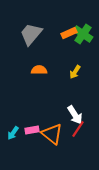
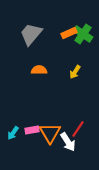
white arrow: moved 7 px left, 27 px down
orange triangle: moved 2 px left, 1 px up; rotated 20 degrees clockwise
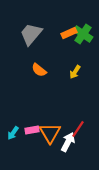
orange semicircle: rotated 140 degrees counterclockwise
white arrow: rotated 120 degrees counterclockwise
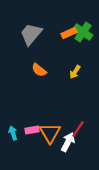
green cross: moved 2 px up
cyan arrow: rotated 128 degrees clockwise
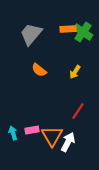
orange rectangle: moved 1 px left, 4 px up; rotated 21 degrees clockwise
red line: moved 18 px up
orange triangle: moved 2 px right, 3 px down
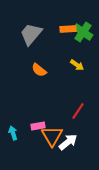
yellow arrow: moved 2 px right, 7 px up; rotated 88 degrees counterclockwise
pink rectangle: moved 6 px right, 4 px up
white arrow: rotated 24 degrees clockwise
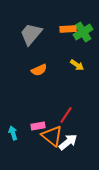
green cross: rotated 24 degrees clockwise
orange semicircle: rotated 63 degrees counterclockwise
red line: moved 12 px left, 4 px down
orange triangle: rotated 20 degrees counterclockwise
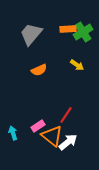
pink rectangle: rotated 24 degrees counterclockwise
